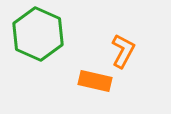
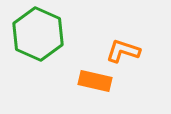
orange L-shape: rotated 100 degrees counterclockwise
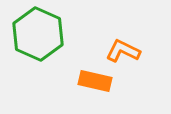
orange L-shape: rotated 8 degrees clockwise
